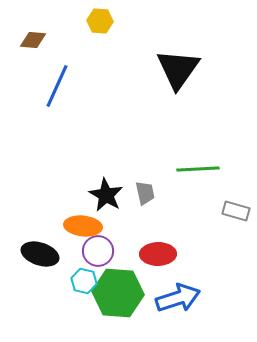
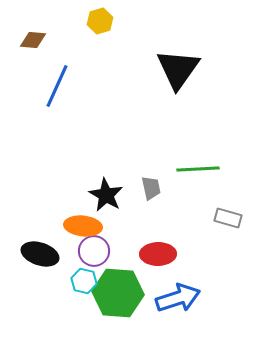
yellow hexagon: rotated 20 degrees counterclockwise
gray trapezoid: moved 6 px right, 5 px up
gray rectangle: moved 8 px left, 7 px down
purple circle: moved 4 px left
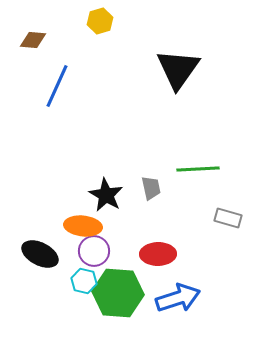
black ellipse: rotated 9 degrees clockwise
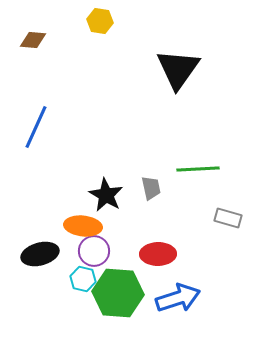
yellow hexagon: rotated 25 degrees clockwise
blue line: moved 21 px left, 41 px down
black ellipse: rotated 42 degrees counterclockwise
cyan hexagon: moved 1 px left, 2 px up
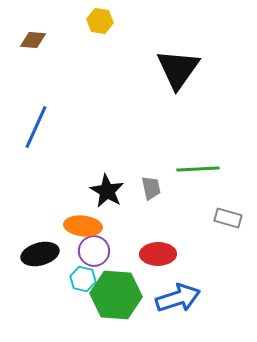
black star: moved 1 px right, 4 px up
green hexagon: moved 2 px left, 2 px down
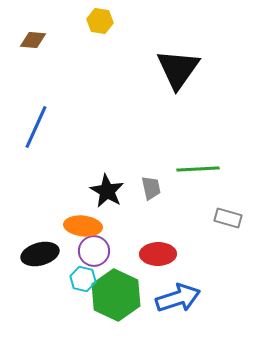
green hexagon: rotated 21 degrees clockwise
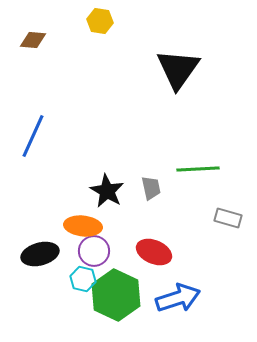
blue line: moved 3 px left, 9 px down
red ellipse: moved 4 px left, 2 px up; rotated 24 degrees clockwise
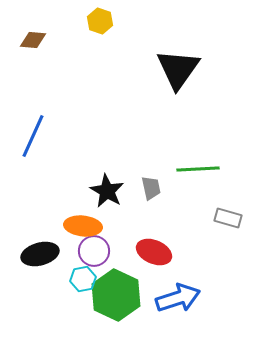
yellow hexagon: rotated 10 degrees clockwise
cyan hexagon: rotated 25 degrees counterclockwise
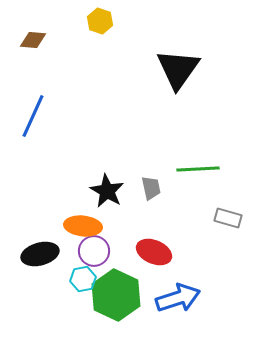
blue line: moved 20 px up
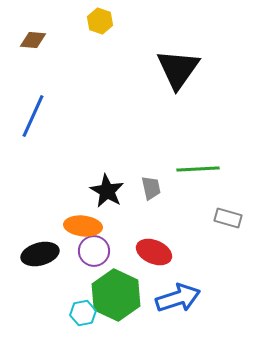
cyan hexagon: moved 34 px down
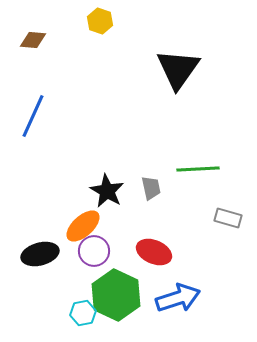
orange ellipse: rotated 48 degrees counterclockwise
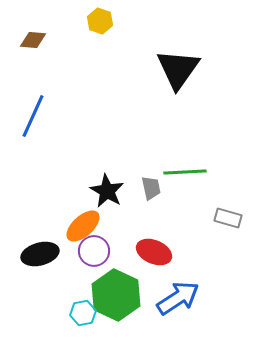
green line: moved 13 px left, 3 px down
blue arrow: rotated 15 degrees counterclockwise
